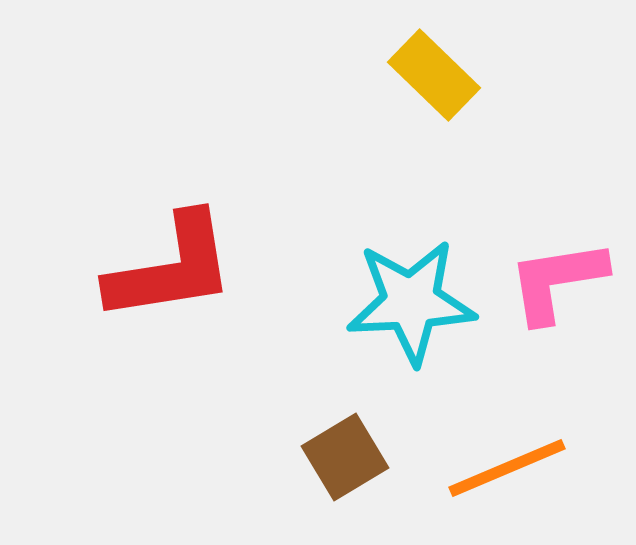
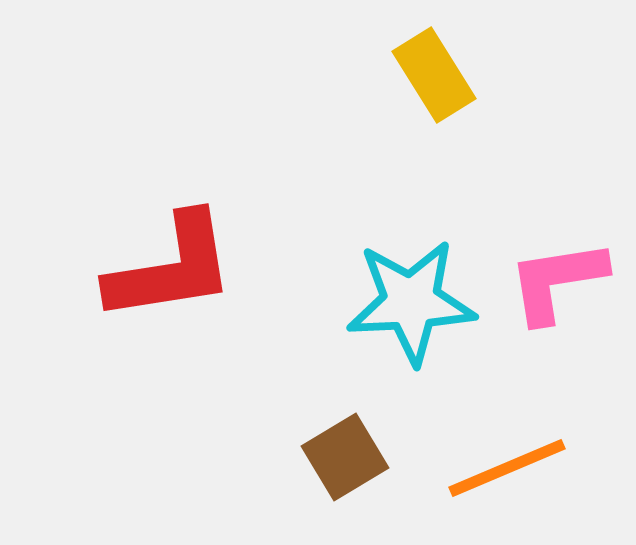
yellow rectangle: rotated 14 degrees clockwise
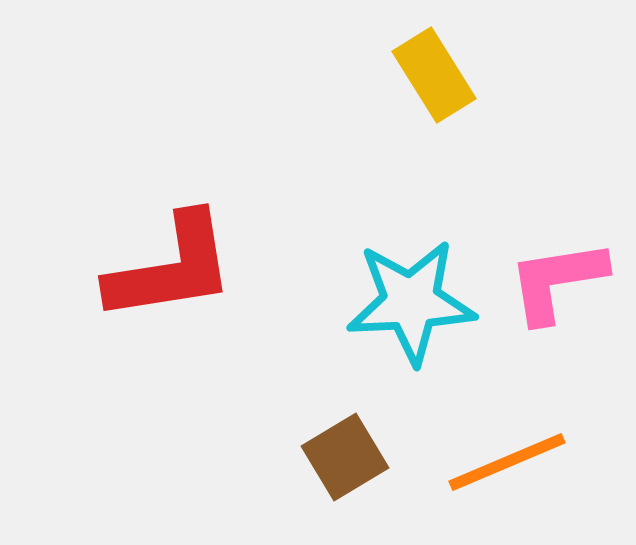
orange line: moved 6 px up
